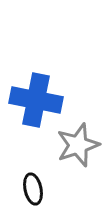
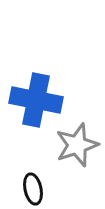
gray star: moved 1 px left
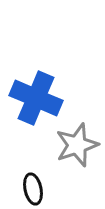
blue cross: moved 2 px up; rotated 12 degrees clockwise
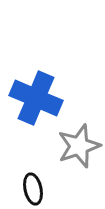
gray star: moved 2 px right, 1 px down
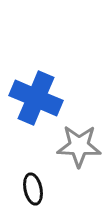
gray star: rotated 21 degrees clockwise
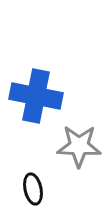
blue cross: moved 2 px up; rotated 12 degrees counterclockwise
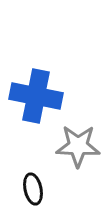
gray star: moved 1 px left
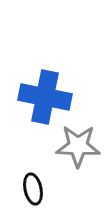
blue cross: moved 9 px right, 1 px down
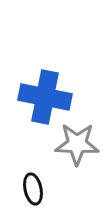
gray star: moved 1 px left, 2 px up
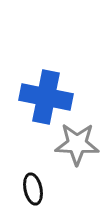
blue cross: moved 1 px right
